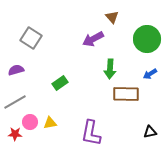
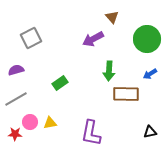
gray square: rotated 30 degrees clockwise
green arrow: moved 1 px left, 2 px down
gray line: moved 1 px right, 3 px up
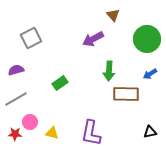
brown triangle: moved 1 px right, 2 px up
yellow triangle: moved 2 px right, 10 px down; rotated 24 degrees clockwise
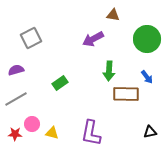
brown triangle: rotated 40 degrees counterclockwise
blue arrow: moved 3 px left, 3 px down; rotated 96 degrees counterclockwise
pink circle: moved 2 px right, 2 px down
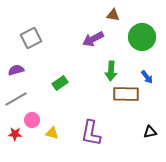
green circle: moved 5 px left, 2 px up
green arrow: moved 2 px right
pink circle: moved 4 px up
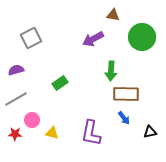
blue arrow: moved 23 px left, 41 px down
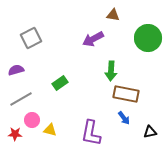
green circle: moved 6 px right, 1 px down
brown rectangle: rotated 10 degrees clockwise
gray line: moved 5 px right
yellow triangle: moved 2 px left, 3 px up
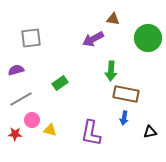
brown triangle: moved 4 px down
gray square: rotated 20 degrees clockwise
blue arrow: rotated 48 degrees clockwise
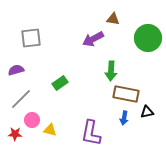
gray line: rotated 15 degrees counterclockwise
black triangle: moved 3 px left, 20 px up
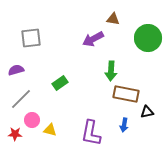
blue arrow: moved 7 px down
